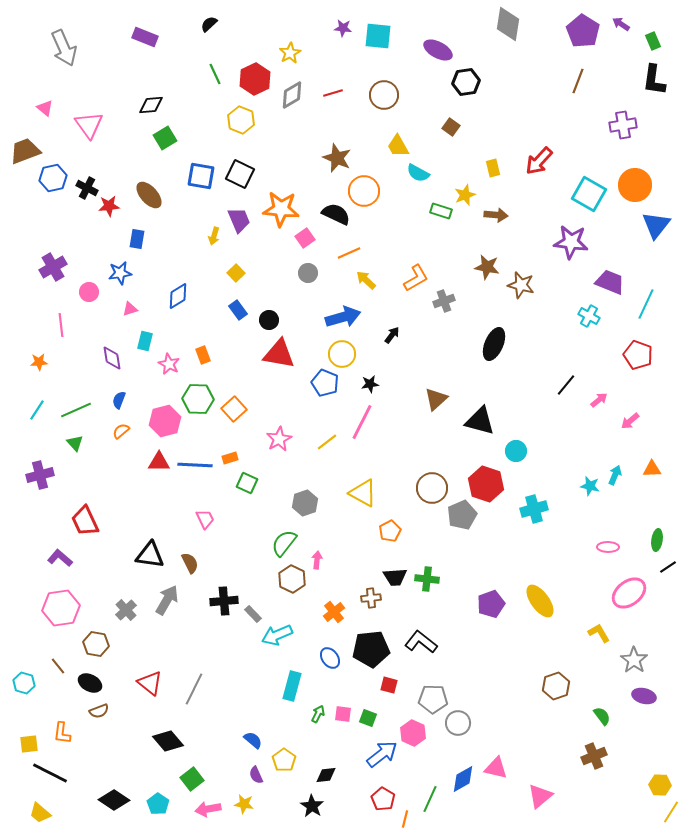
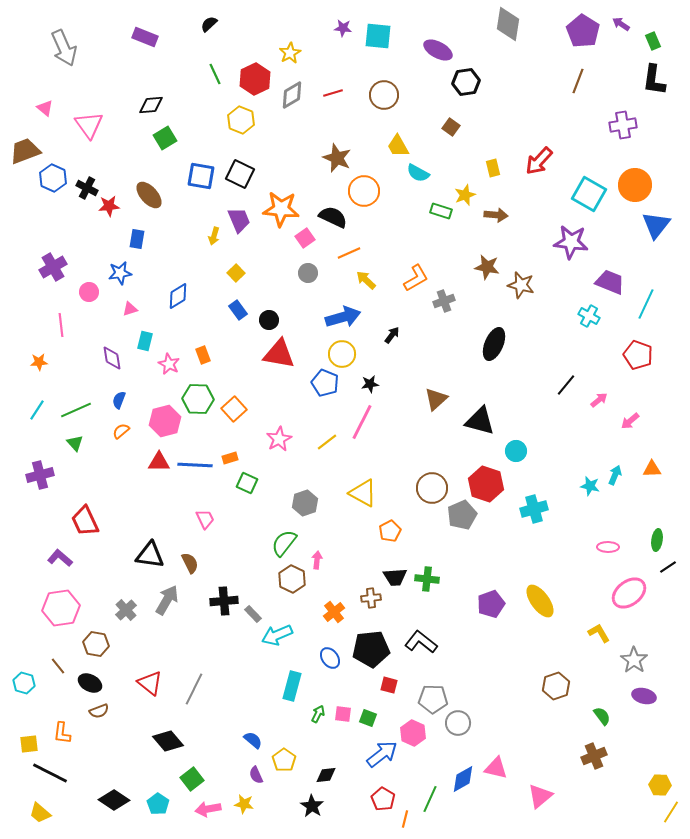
blue hexagon at (53, 178): rotated 24 degrees counterclockwise
black semicircle at (336, 214): moved 3 px left, 3 px down
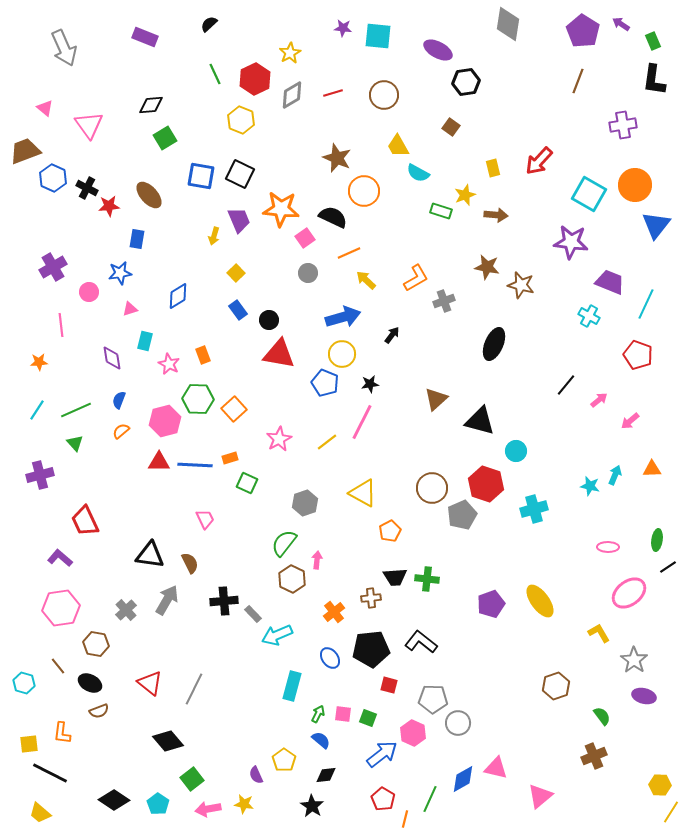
blue semicircle at (253, 740): moved 68 px right
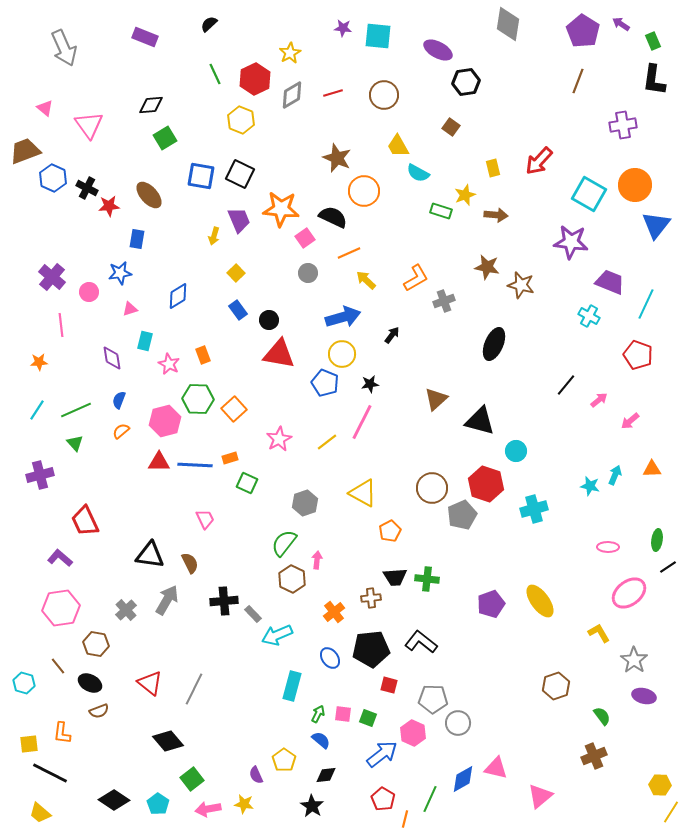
purple cross at (53, 267): moved 1 px left, 10 px down; rotated 20 degrees counterclockwise
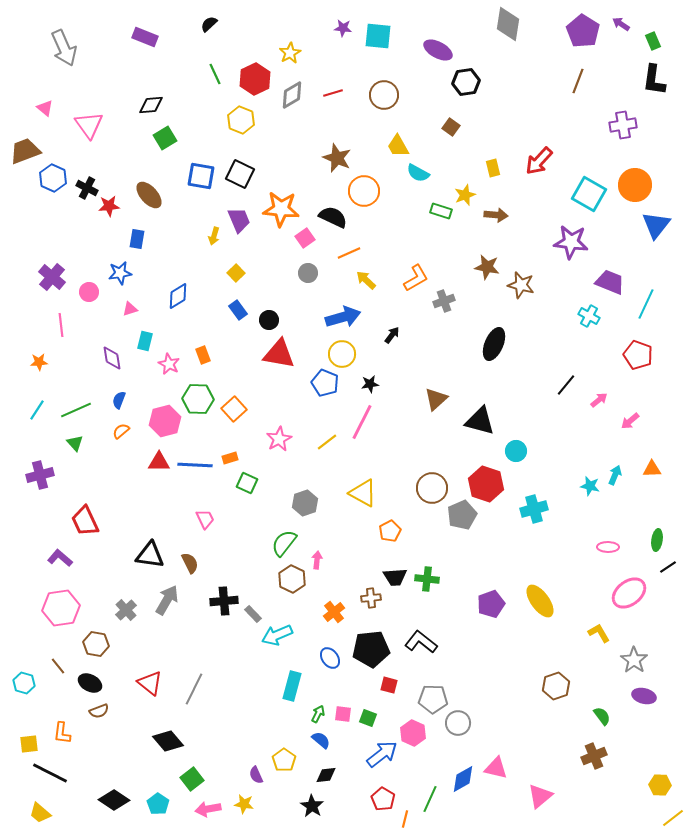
yellow line at (671, 812): moved 2 px right, 6 px down; rotated 20 degrees clockwise
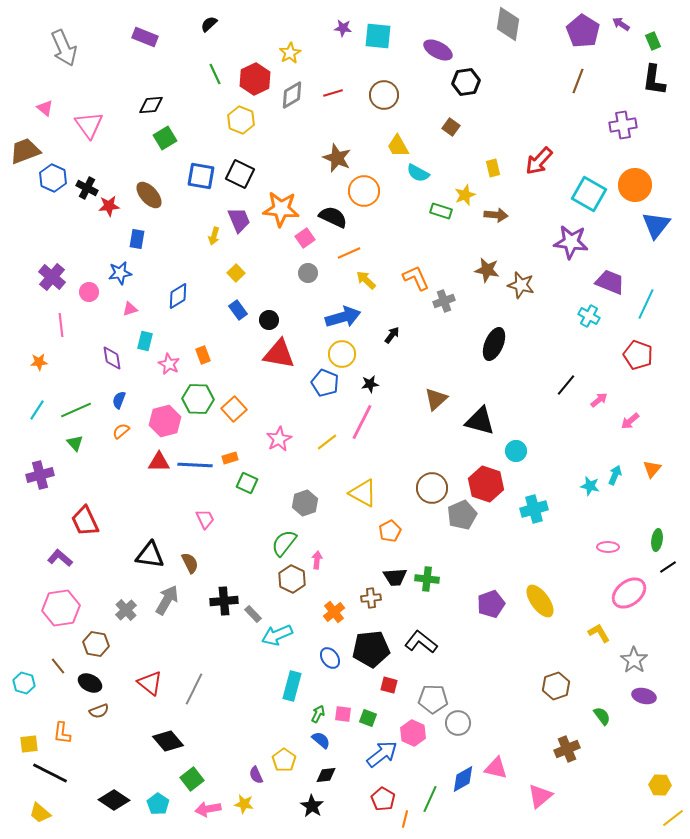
brown star at (487, 267): moved 3 px down
orange L-shape at (416, 278): rotated 84 degrees counterclockwise
orange triangle at (652, 469): rotated 48 degrees counterclockwise
brown cross at (594, 756): moved 27 px left, 7 px up
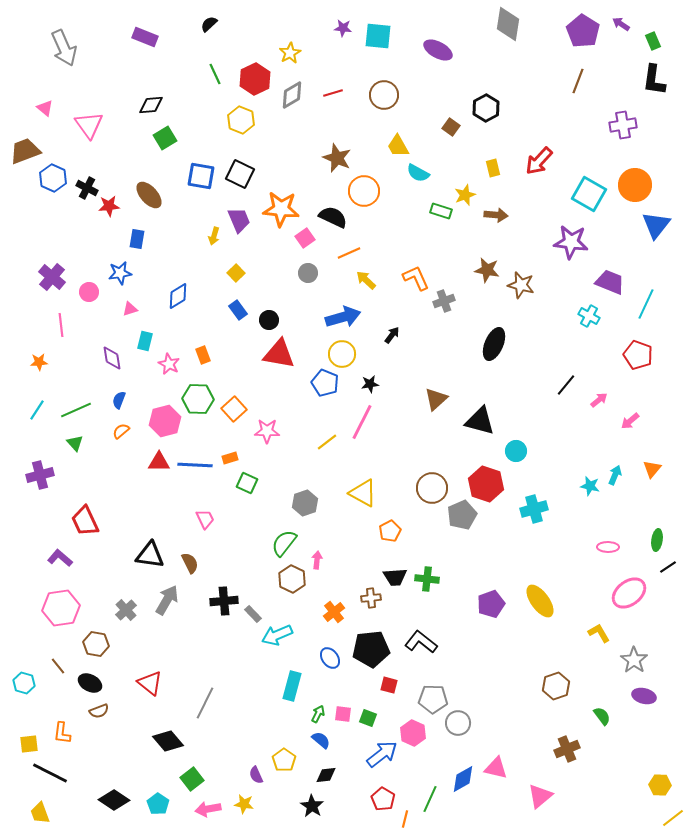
black hexagon at (466, 82): moved 20 px right, 26 px down; rotated 20 degrees counterclockwise
pink star at (279, 439): moved 12 px left, 8 px up; rotated 30 degrees clockwise
gray line at (194, 689): moved 11 px right, 14 px down
yellow trapezoid at (40, 813): rotated 30 degrees clockwise
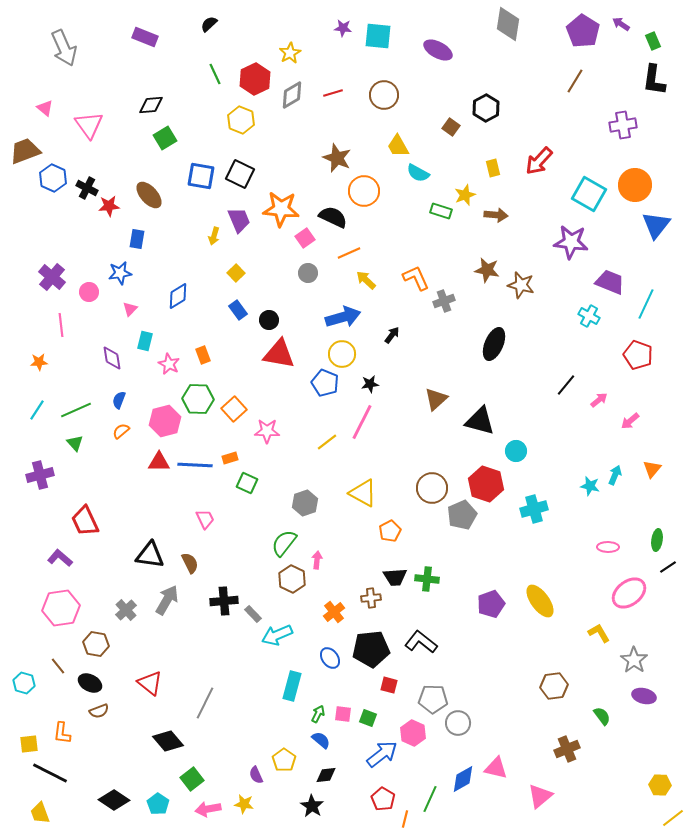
brown line at (578, 81): moved 3 px left; rotated 10 degrees clockwise
pink triangle at (130, 309): rotated 28 degrees counterclockwise
brown hexagon at (556, 686): moved 2 px left; rotated 12 degrees clockwise
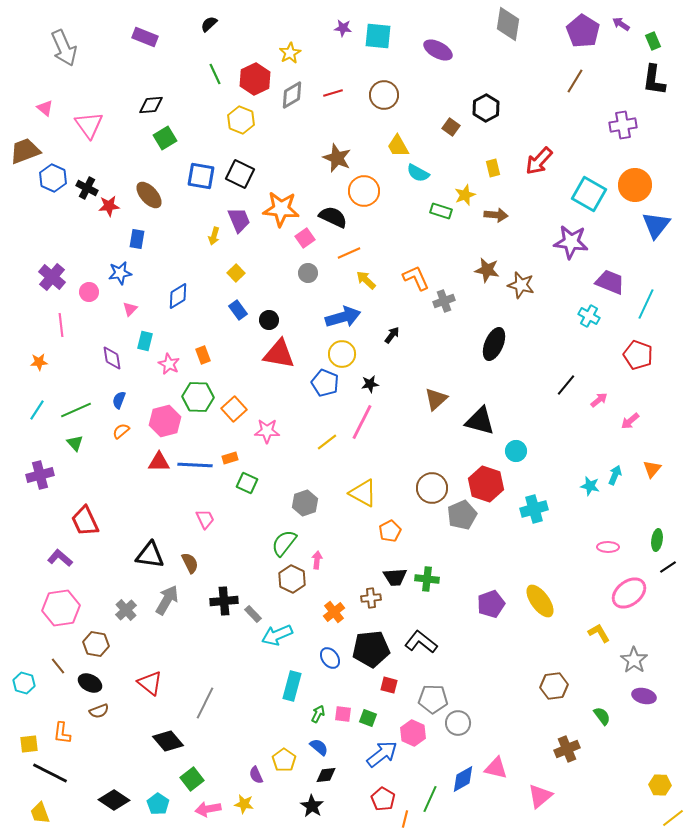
green hexagon at (198, 399): moved 2 px up
blue semicircle at (321, 740): moved 2 px left, 7 px down
